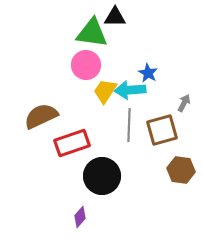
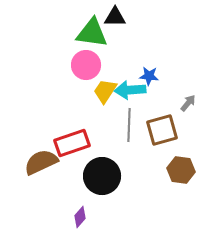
blue star: moved 1 px right, 3 px down; rotated 24 degrees counterclockwise
gray arrow: moved 4 px right; rotated 12 degrees clockwise
brown semicircle: moved 46 px down
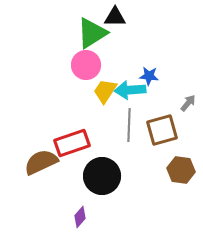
green triangle: rotated 40 degrees counterclockwise
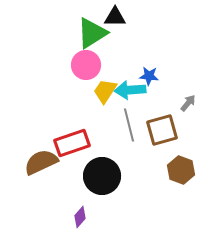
gray line: rotated 16 degrees counterclockwise
brown hexagon: rotated 12 degrees clockwise
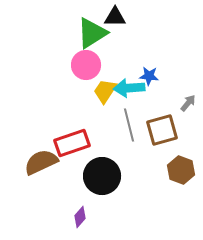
cyan arrow: moved 1 px left, 2 px up
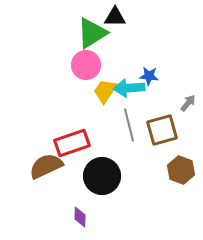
brown semicircle: moved 5 px right, 4 px down
purple diamond: rotated 40 degrees counterclockwise
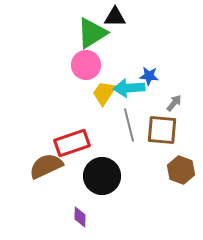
yellow trapezoid: moved 1 px left, 2 px down
gray arrow: moved 14 px left
brown square: rotated 20 degrees clockwise
